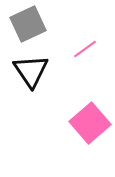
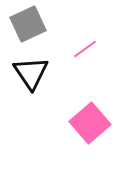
black triangle: moved 2 px down
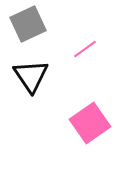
black triangle: moved 3 px down
pink square: rotated 6 degrees clockwise
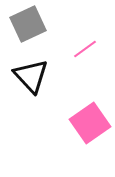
black triangle: rotated 9 degrees counterclockwise
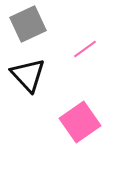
black triangle: moved 3 px left, 1 px up
pink square: moved 10 px left, 1 px up
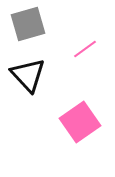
gray square: rotated 9 degrees clockwise
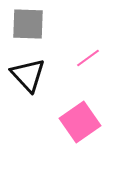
gray square: rotated 18 degrees clockwise
pink line: moved 3 px right, 9 px down
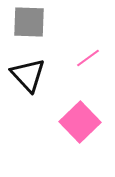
gray square: moved 1 px right, 2 px up
pink square: rotated 9 degrees counterclockwise
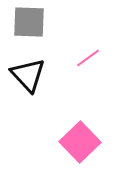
pink square: moved 20 px down
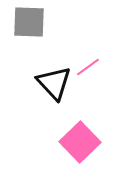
pink line: moved 9 px down
black triangle: moved 26 px right, 8 px down
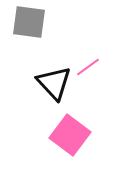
gray square: rotated 6 degrees clockwise
pink square: moved 10 px left, 7 px up; rotated 9 degrees counterclockwise
